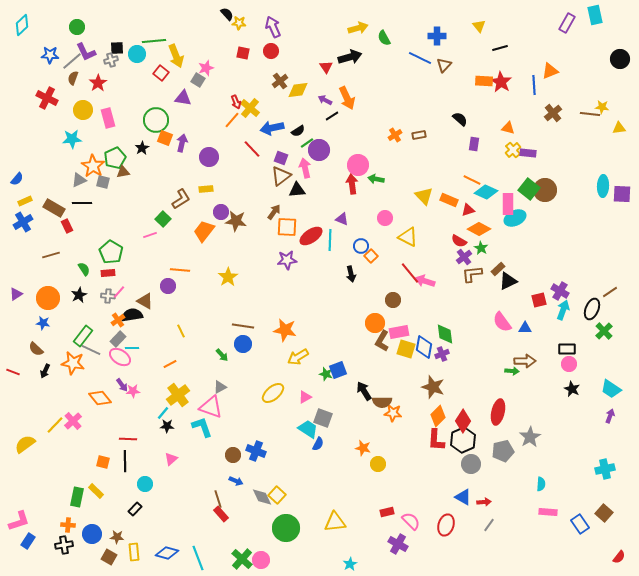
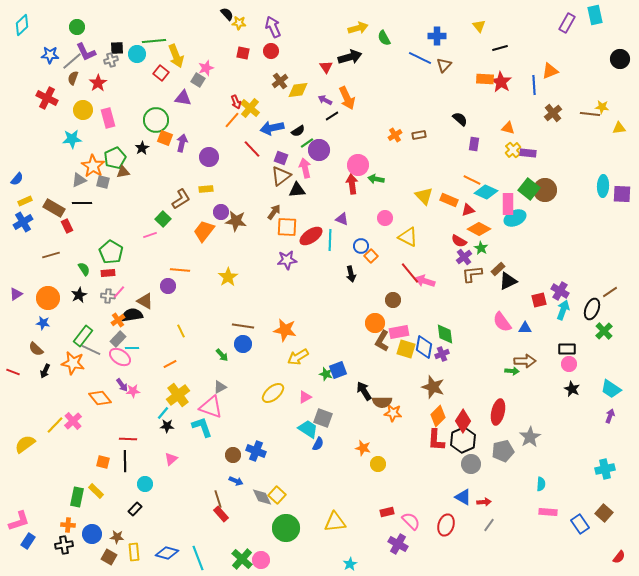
orange rectangle at (484, 81): moved 1 px right, 2 px up
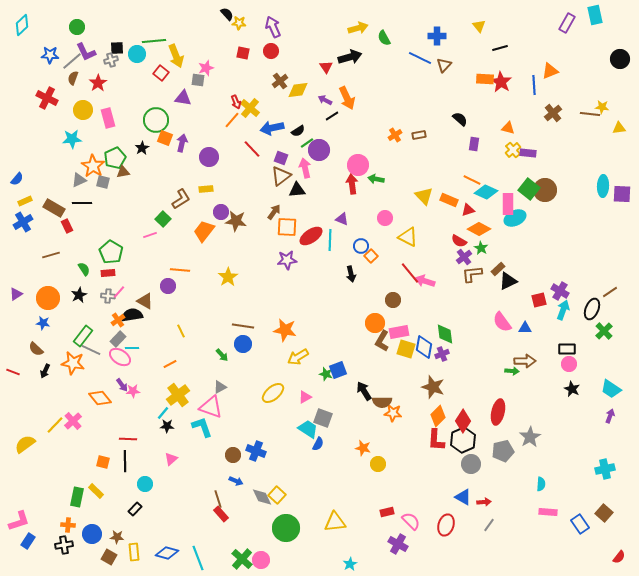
gray square at (198, 80): rotated 24 degrees counterclockwise
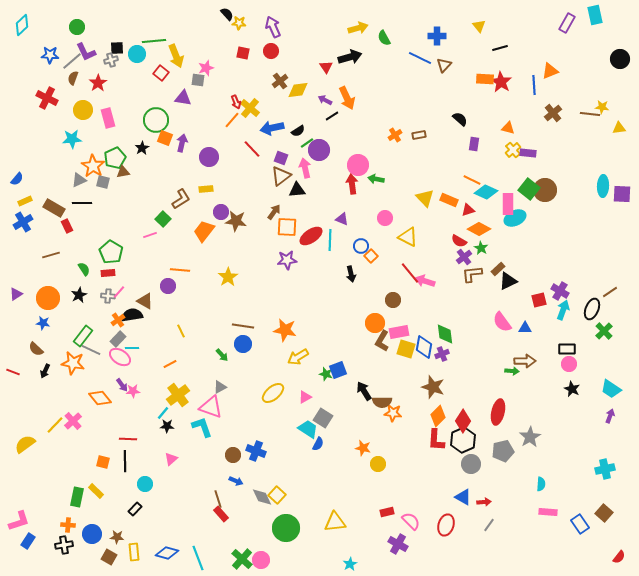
yellow triangle at (424, 196): moved 1 px right, 2 px down
gray square at (323, 418): rotated 12 degrees clockwise
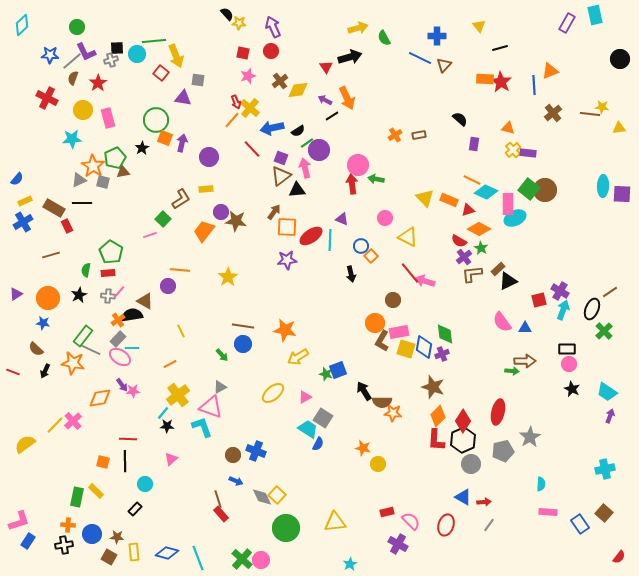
pink star at (206, 68): moved 42 px right, 8 px down
green semicircle at (84, 269): moved 2 px right, 1 px down; rotated 136 degrees counterclockwise
cyan trapezoid at (611, 389): moved 4 px left, 3 px down
orange diamond at (100, 398): rotated 60 degrees counterclockwise
